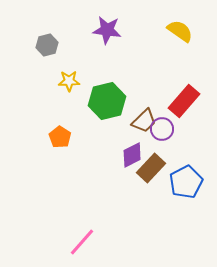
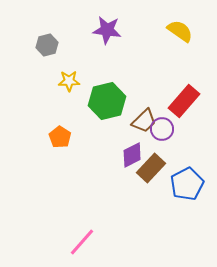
blue pentagon: moved 1 px right, 2 px down
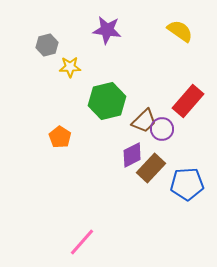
yellow star: moved 1 px right, 14 px up
red rectangle: moved 4 px right
blue pentagon: rotated 24 degrees clockwise
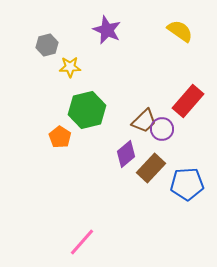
purple star: rotated 16 degrees clockwise
green hexagon: moved 20 px left, 9 px down
purple diamond: moved 6 px left, 1 px up; rotated 12 degrees counterclockwise
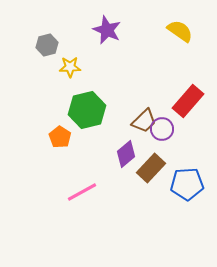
pink line: moved 50 px up; rotated 20 degrees clockwise
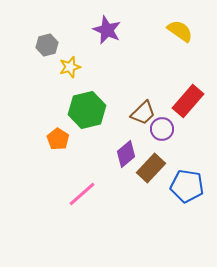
yellow star: rotated 15 degrees counterclockwise
brown trapezoid: moved 1 px left, 8 px up
orange pentagon: moved 2 px left, 2 px down
blue pentagon: moved 2 px down; rotated 12 degrees clockwise
pink line: moved 2 px down; rotated 12 degrees counterclockwise
